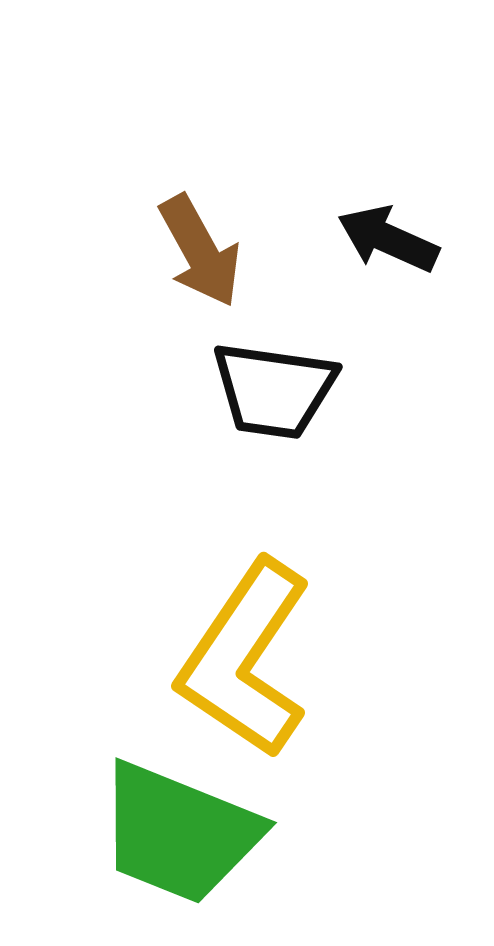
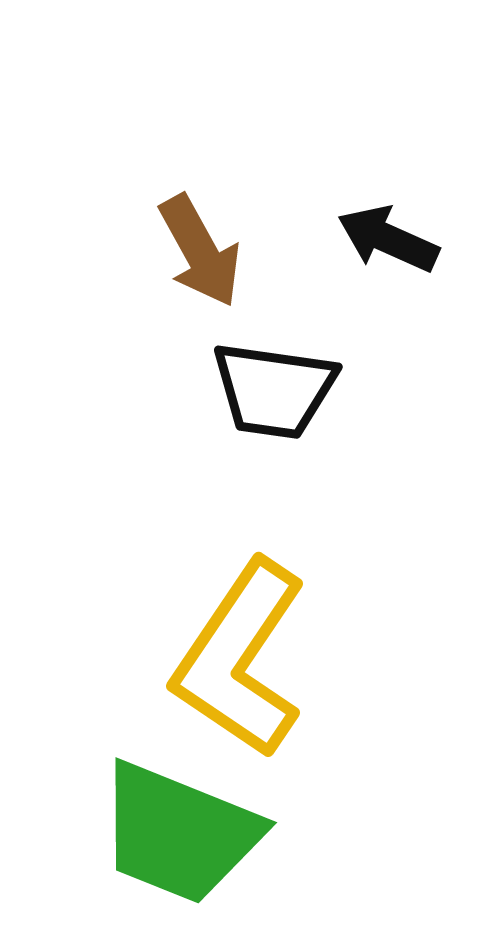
yellow L-shape: moved 5 px left
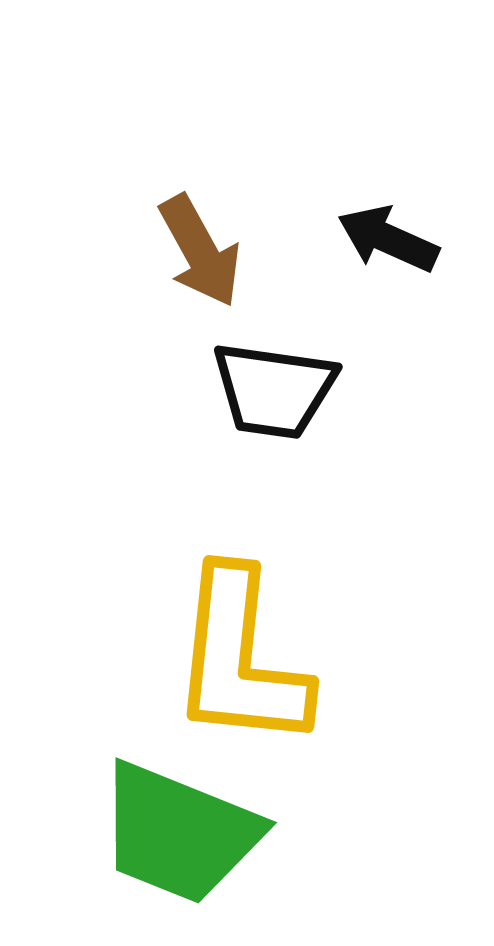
yellow L-shape: rotated 28 degrees counterclockwise
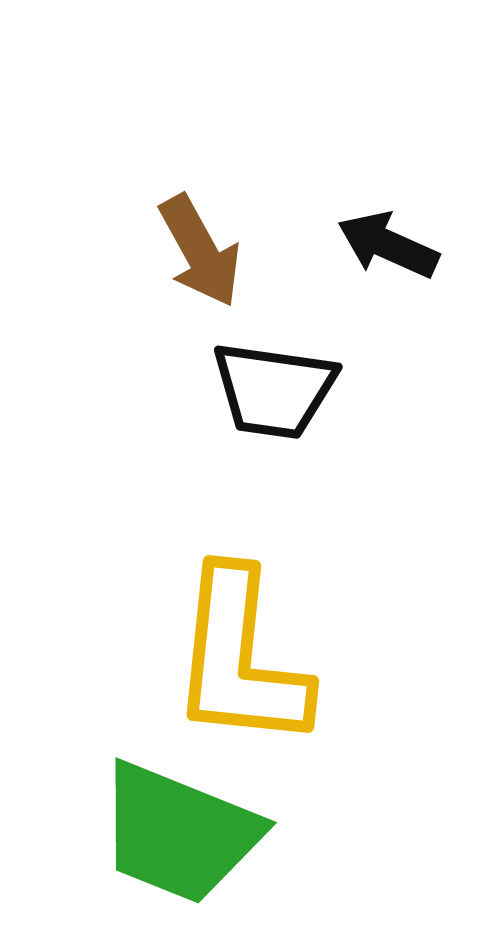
black arrow: moved 6 px down
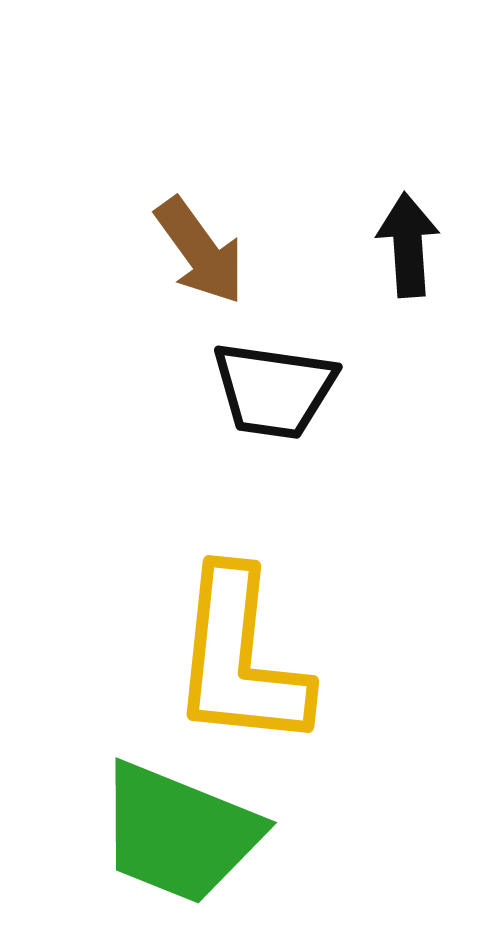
black arrow: moved 20 px right; rotated 62 degrees clockwise
brown arrow: rotated 7 degrees counterclockwise
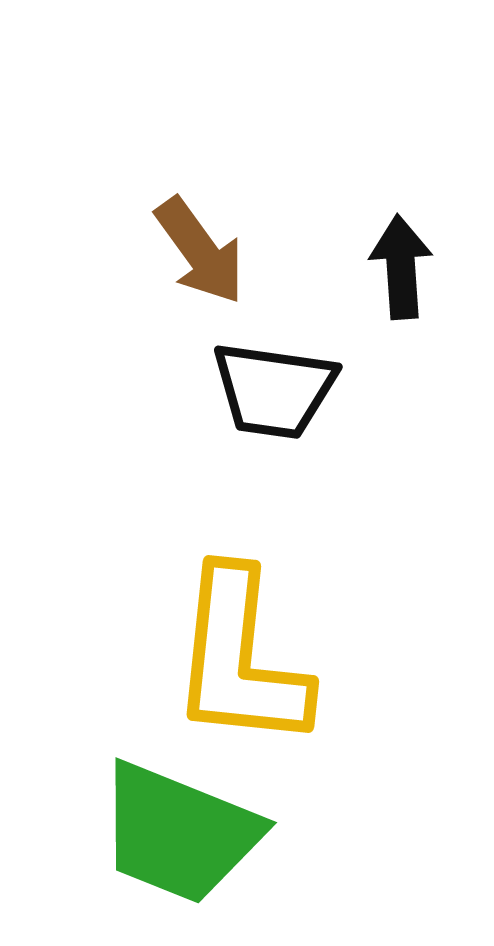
black arrow: moved 7 px left, 22 px down
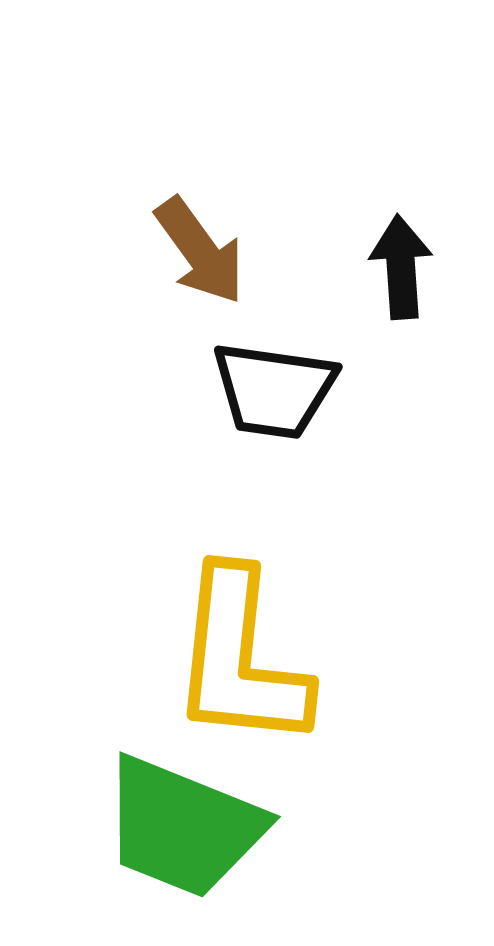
green trapezoid: moved 4 px right, 6 px up
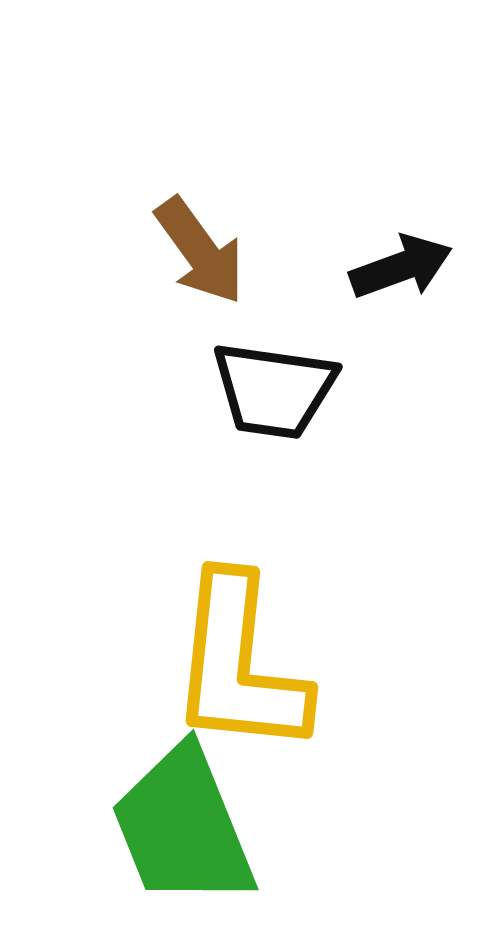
black arrow: rotated 74 degrees clockwise
yellow L-shape: moved 1 px left, 6 px down
green trapezoid: rotated 46 degrees clockwise
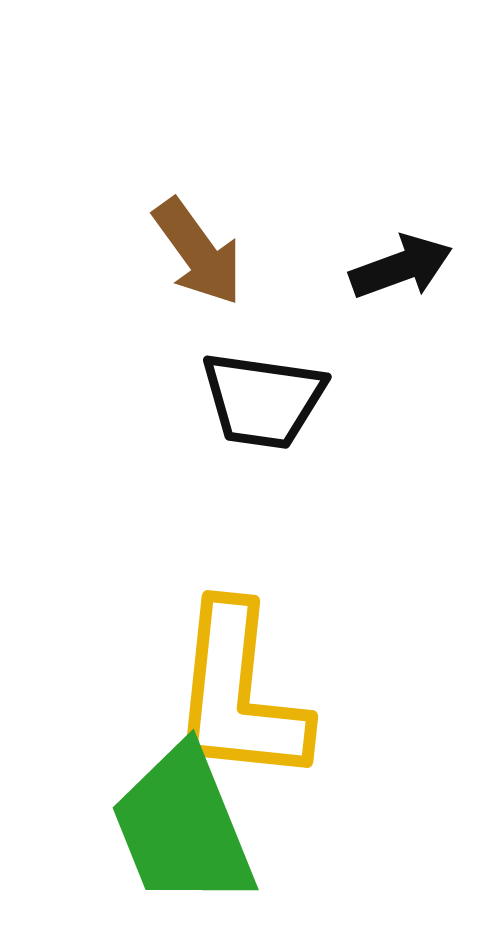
brown arrow: moved 2 px left, 1 px down
black trapezoid: moved 11 px left, 10 px down
yellow L-shape: moved 29 px down
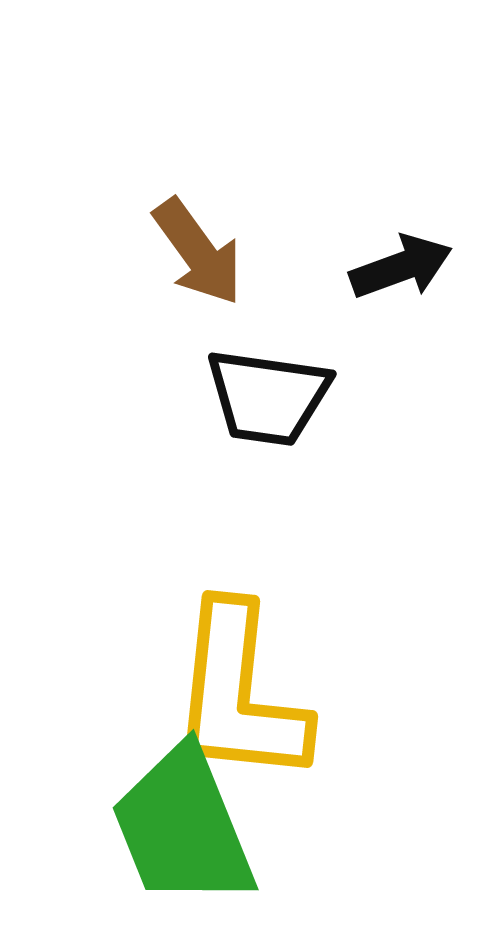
black trapezoid: moved 5 px right, 3 px up
